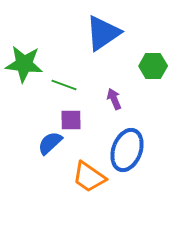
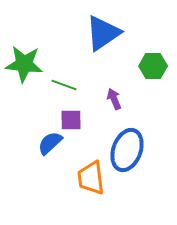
orange trapezoid: moved 2 px right, 1 px down; rotated 48 degrees clockwise
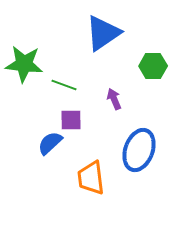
blue ellipse: moved 12 px right
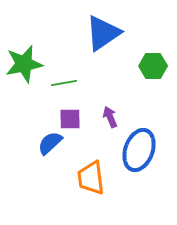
green star: rotated 18 degrees counterclockwise
green line: moved 2 px up; rotated 30 degrees counterclockwise
purple arrow: moved 4 px left, 18 px down
purple square: moved 1 px left, 1 px up
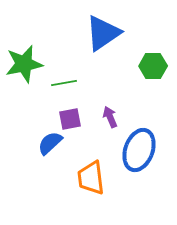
purple square: rotated 10 degrees counterclockwise
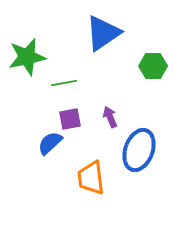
green star: moved 3 px right, 7 px up
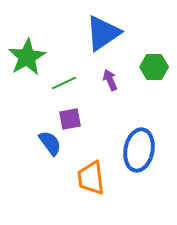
green star: rotated 18 degrees counterclockwise
green hexagon: moved 1 px right, 1 px down
green line: rotated 15 degrees counterclockwise
purple arrow: moved 37 px up
blue semicircle: rotated 96 degrees clockwise
blue ellipse: rotated 9 degrees counterclockwise
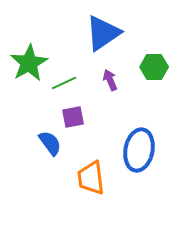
green star: moved 2 px right, 6 px down
purple square: moved 3 px right, 2 px up
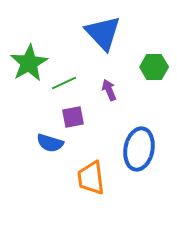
blue triangle: rotated 39 degrees counterclockwise
purple arrow: moved 1 px left, 10 px down
blue semicircle: rotated 144 degrees clockwise
blue ellipse: moved 1 px up
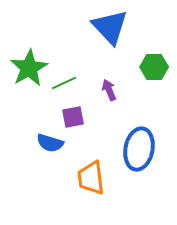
blue triangle: moved 7 px right, 6 px up
green star: moved 5 px down
